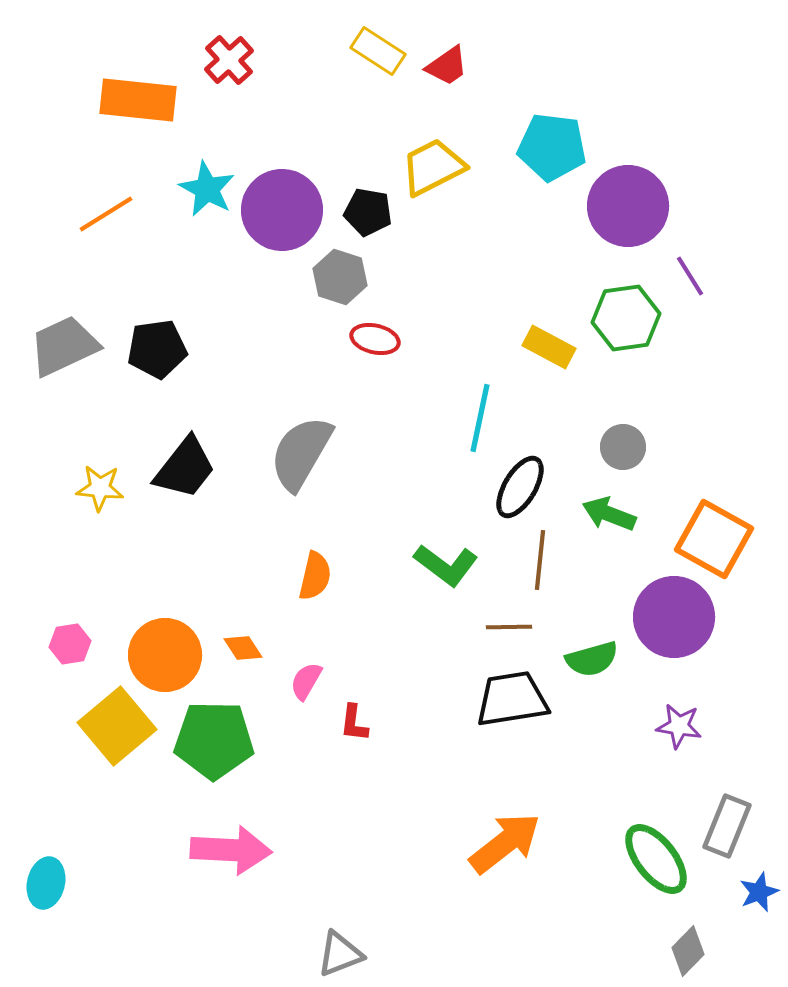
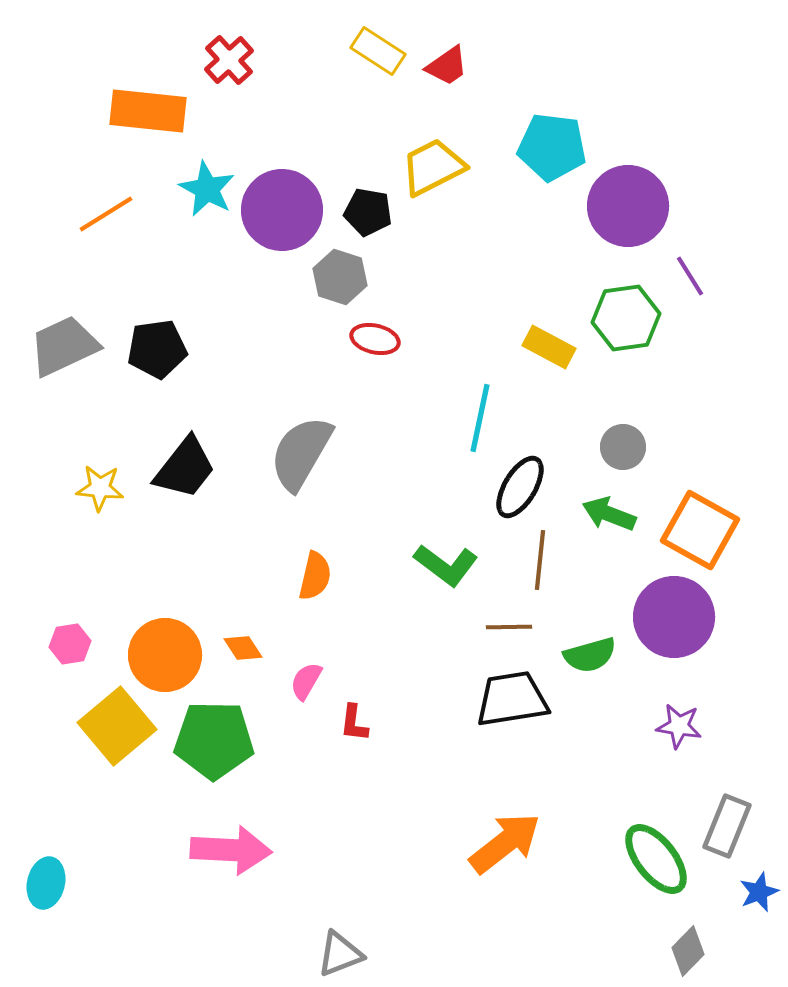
orange rectangle at (138, 100): moved 10 px right, 11 px down
orange square at (714, 539): moved 14 px left, 9 px up
green semicircle at (592, 659): moved 2 px left, 4 px up
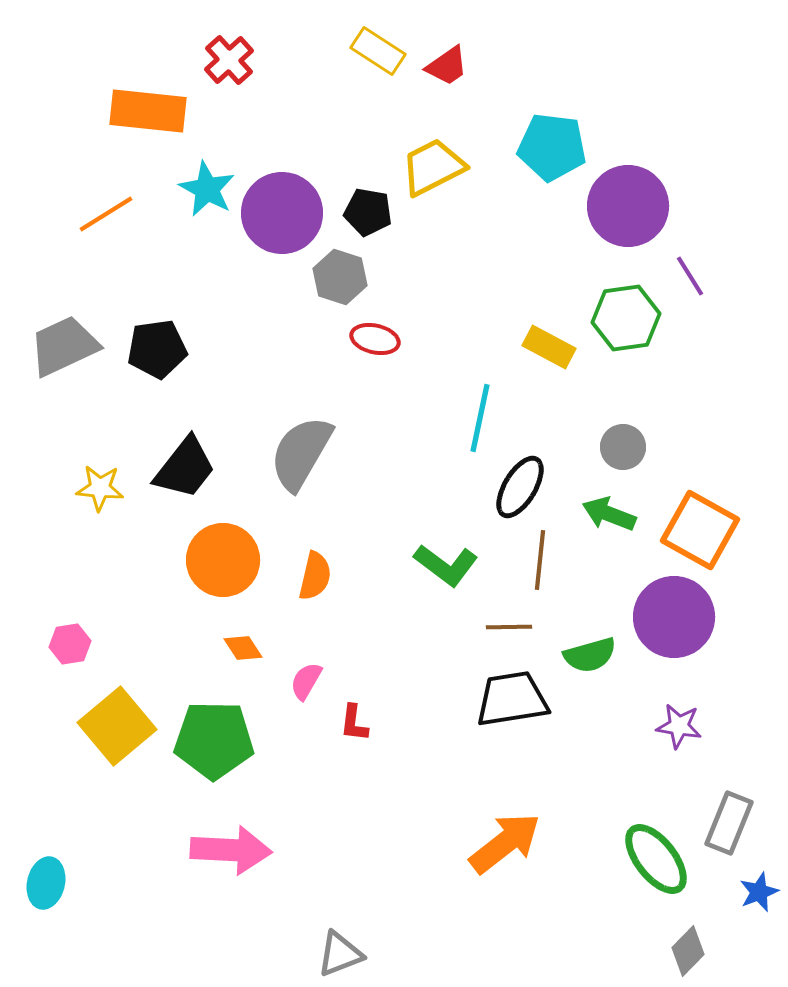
purple circle at (282, 210): moved 3 px down
orange circle at (165, 655): moved 58 px right, 95 px up
gray rectangle at (727, 826): moved 2 px right, 3 px up
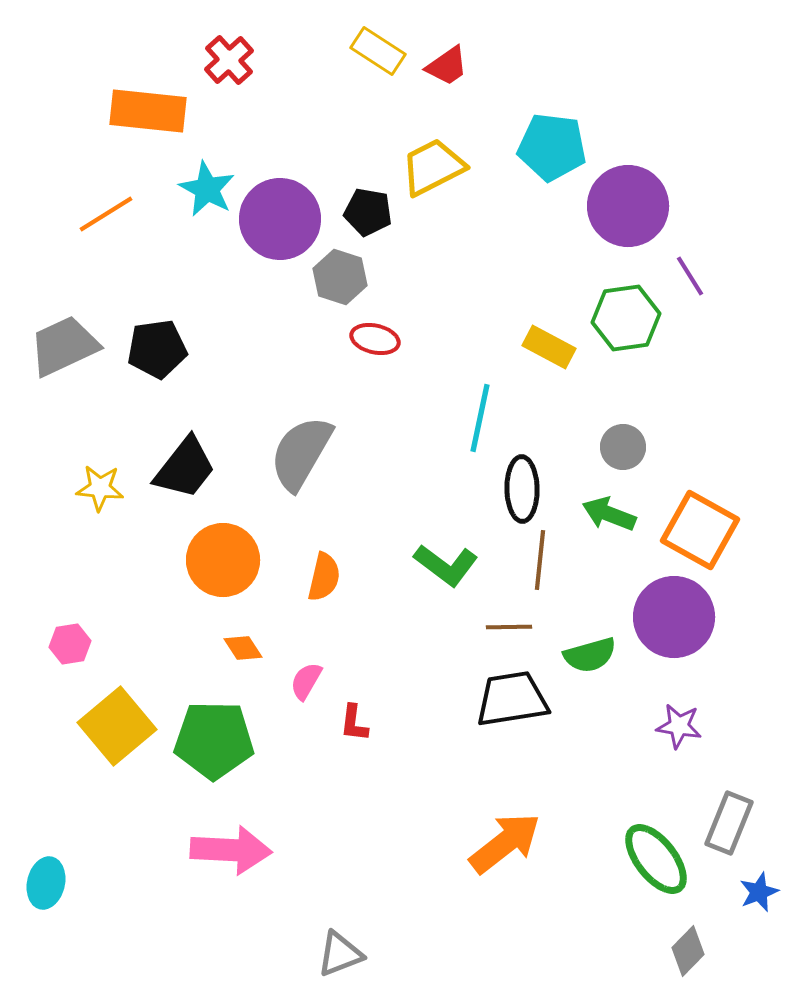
purple circle at (282, 213): moved 2 px left, 6 px down
black ellipse at (520, 487): moved 2 px right, 2 px down; rotated 32 degrees counterclockwise
orange semicircle at (315, 576): moved 9 px right, 1 px down
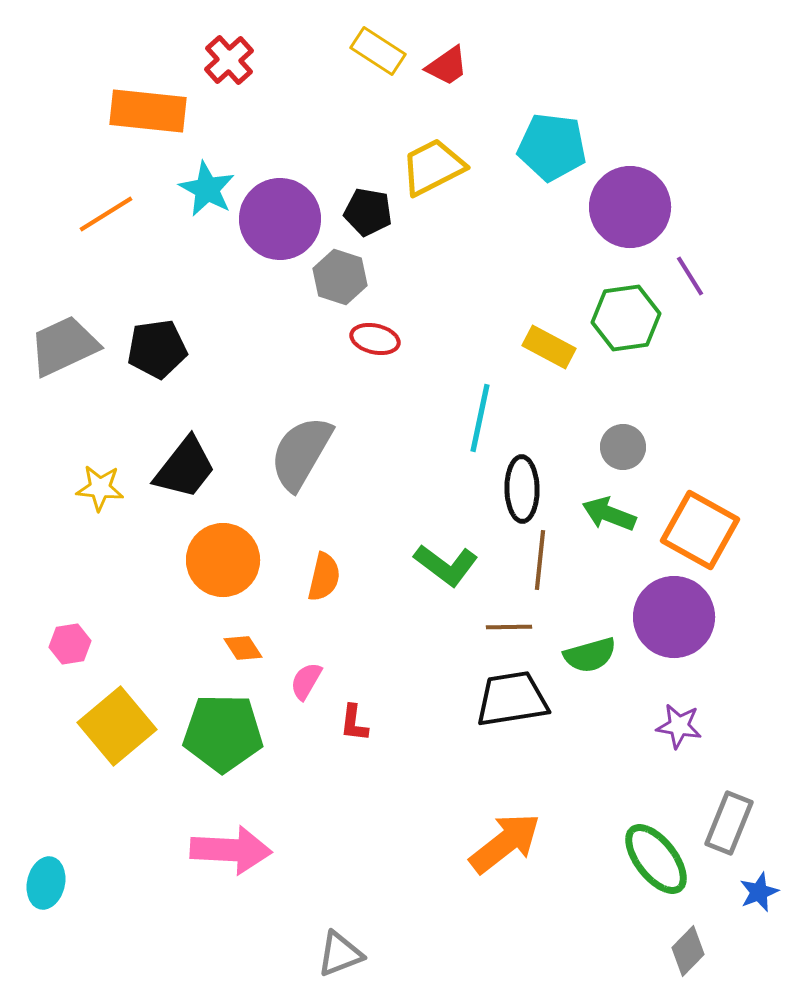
purple circle at (628, 206): moved 2 px right, 1 px down
green pentagon at (214, 740): moved 9 px right, 7 px up
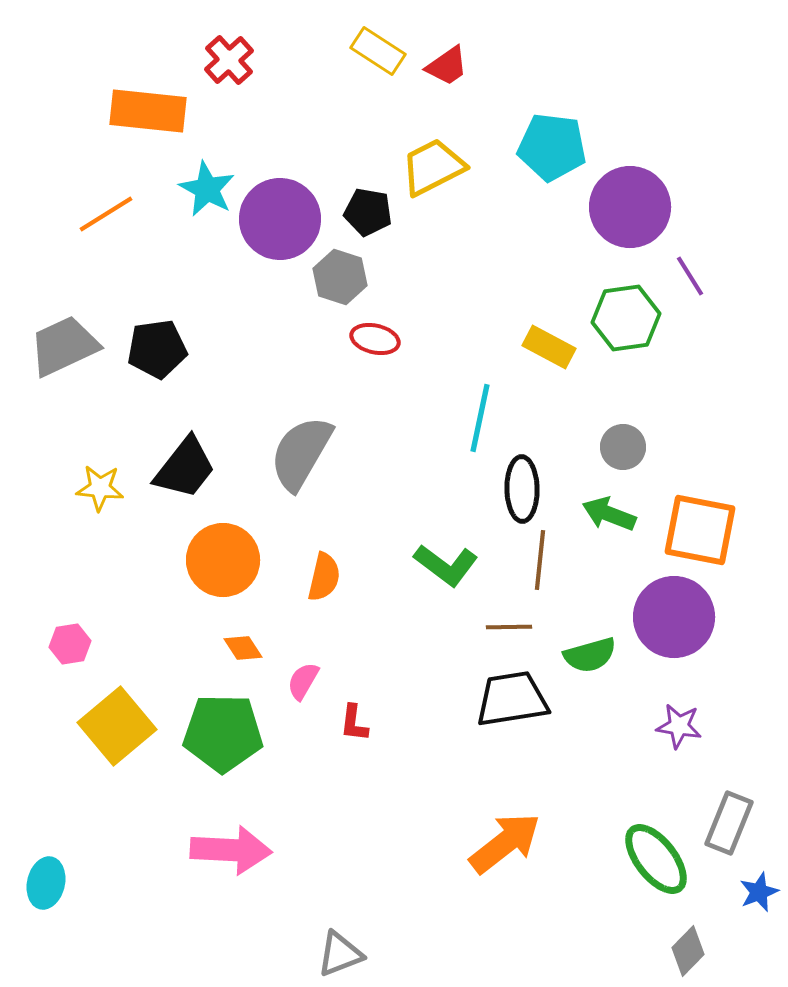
orange square at (700, 530): rotated 18 degrees counterclockwise
pink semicircle at (306, 681): moved 3 px left
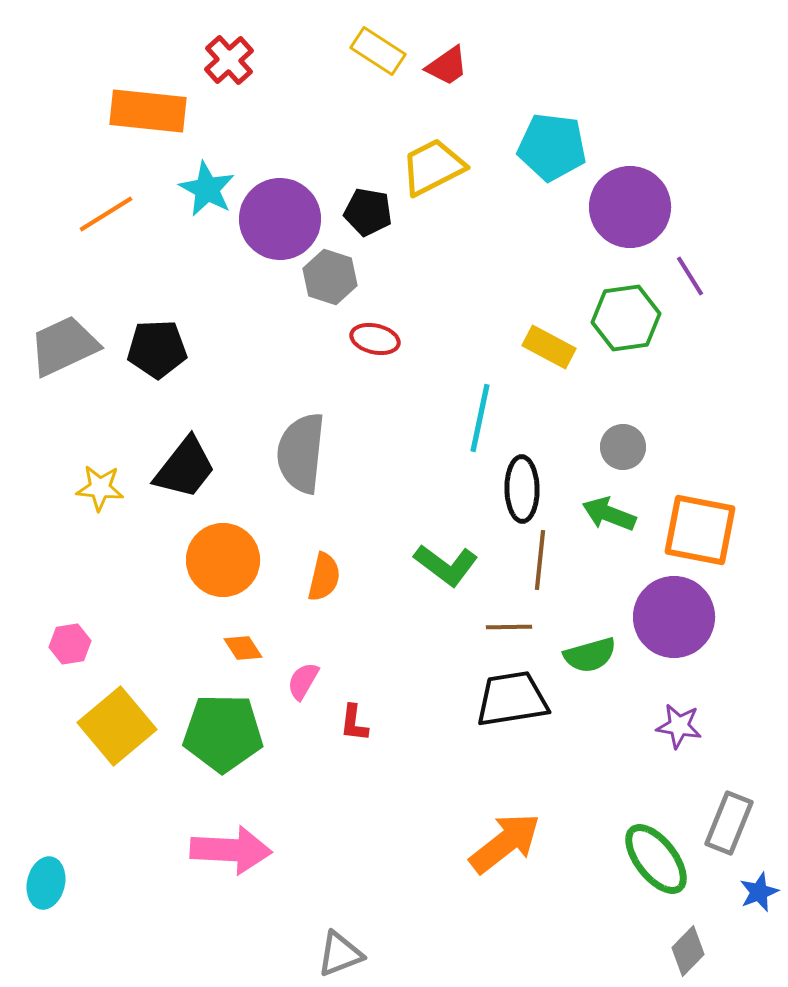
gray hexagon at (340, 277): moved 10 px left
black pentagon at (157, 349): rotated 6 degrees clockwise
gray semicircle at (301, 453): rotated 24 degrees counterclockwise
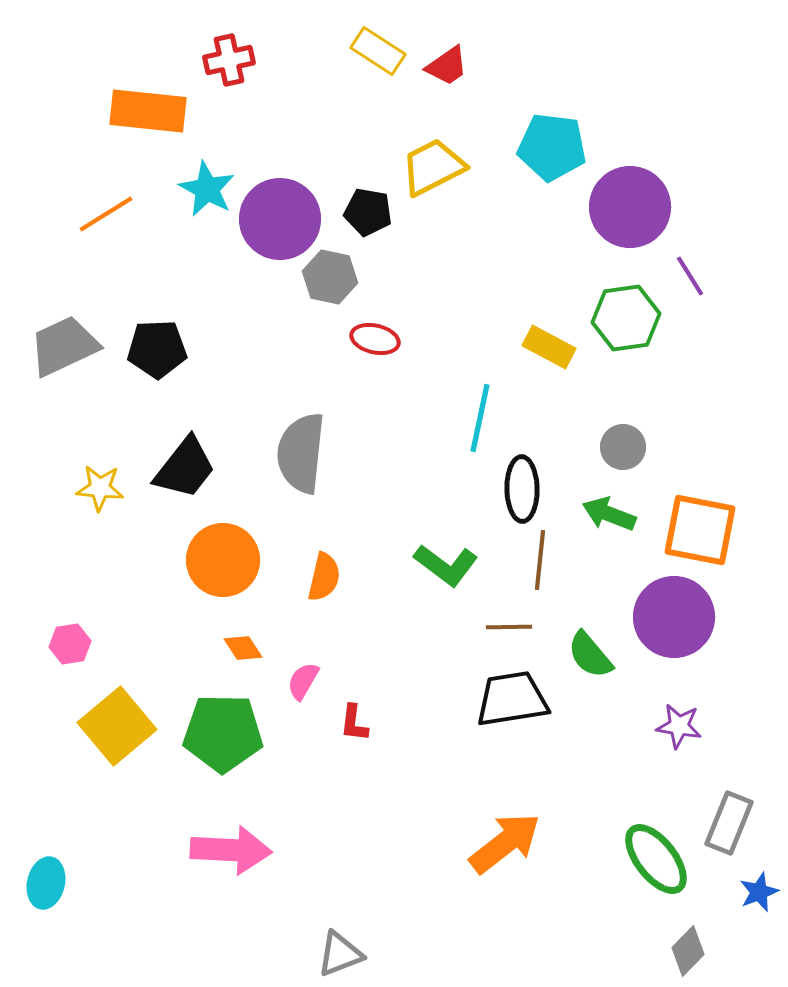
red cross at (229, 60): rotated 30 degrees clockwise
gray hexagon at (330, 277): rotated 6 degrees counterclockwise
green semicircle at (590, 655): rotated 66 degrees clockwise
